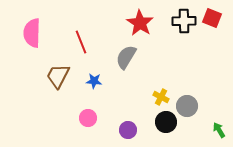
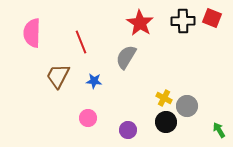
black cross: moved 1 px left
yellow cross: moved 3 px right, 1 px down
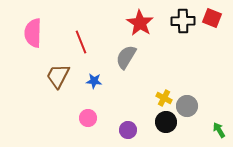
pink semicircle: moved 1 px right
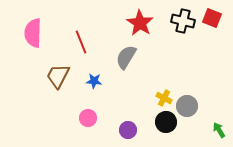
black cross: rotated 15 degrees clockwise
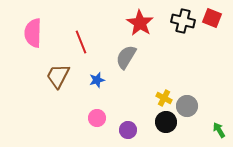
blue star: moved 3 px right, 1 px up; rotated 21 degrees counterclockwise
pink circle: moved 9 px right
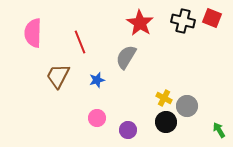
red line: moved 1 px left
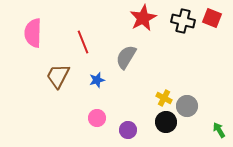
red star: moved 3 px right, 5 px up; rotated 12 degrees clockwise
red line: moved 3 px right
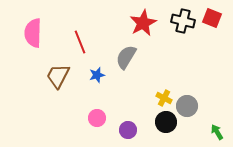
red star: moved 5 px down
red line: moved 3 px left
blue star: moved 5 px up
green arrow: moved 2 px left, 2 px down
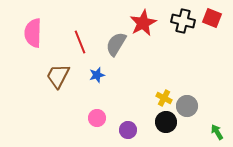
gray semicircle: moved 10 px left, 13 px up
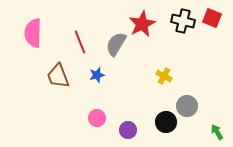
red star: moved 1 px left, 1 px down
brown trapezoid: rotated 48 degrees counterclockwise
yellow cross: moved 22 px up
